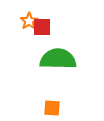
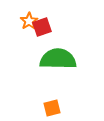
red square: rotated 18 degrees counterclockwise
orange square: rotated 18 degrees counterclockwise
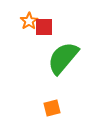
red square: moved 2 px right; rotated 18 degrees clockwise
green semicircle: moved 5 px right, 1 px up; rotated 51 degrees counterclockwise
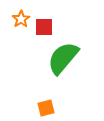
orange star: moved 8 px left, 2 px up
orange square: moved 6 px left
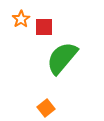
green semicircle: moved 1 px left
orange square: rotated 24 degrees counterclockwise
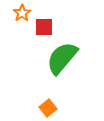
orange star: moved 1 px right, 6 px up
orange square: moved 2 px right
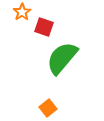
orange star: moved 1 px up
red square: rotated 18 degrees clockwise
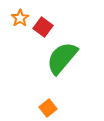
orange star: moved 2 px left, 6 px down
red square: moved 1 px left; rotated 18 degrees clockwise
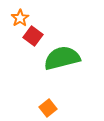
red square: moved 10 px left, 9 px down
green semicircle: rotated 36 degrees clockwise
